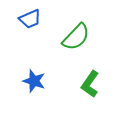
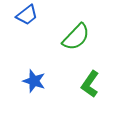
blue trapezoid: moved 3 px left, 4 px up; rotated 15 degrees counterclockwise
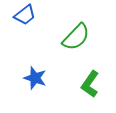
blue trapezoid: moved 2 px left
blue star: moved 1 px right, 3 px up
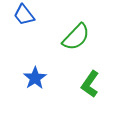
blue trapezoid: moved 1 px left; rotated 90 degrees clockwise
blue star: rotated 20 degrees clockwise
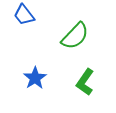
green semicircle: moved 1 px left, 1 px up
green L-shape: moved 5 px left, 2 px up
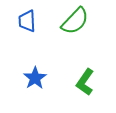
blue trapezoid: moved 3 px right, 6 px down; rotated 35 degrees clockwise
green semicircle: moved 15 px up
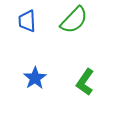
green semicircle: moved 1 px left, 1 px up
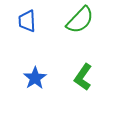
green semicircle: moved 6 px right
green L-shape: moved 2 px left, 5 px up
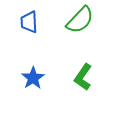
blue trapezoid: moved 2 px right, 1 px down
blue star: moved 2 px left
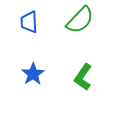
blue star: moved 4 px up
